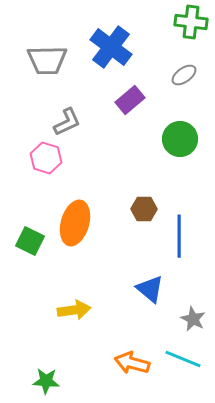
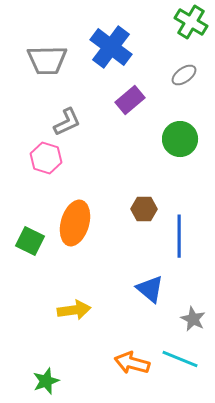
green cross: rotated 24 degrees clockwise
cyan line: moved 3 px left
green star: rotated 24 degrees counterclockwise
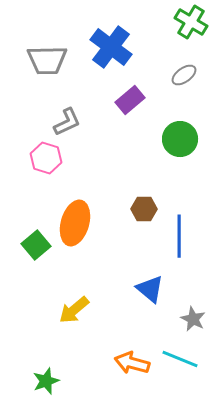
green square: moved 6 px right, 4 px down; rotated 24 degrees clockwise
yellow arrow: rotated 148 degrees clockwise
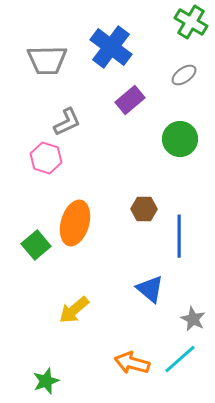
cyan line: rotated 63 degrees counterclockwise
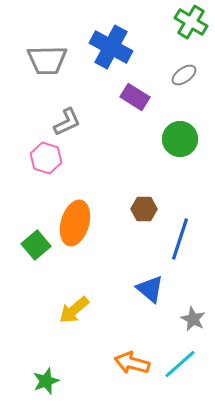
blue cross: rotated 9 degrees counterclockwise
purple rectangle: moved 5 px right, 3 px up; rotated 72 degrees clockwise
blue line: moved 1 px right, 3 px down; rotated 18 degrees clockwise
cyan line: moved 5 px down
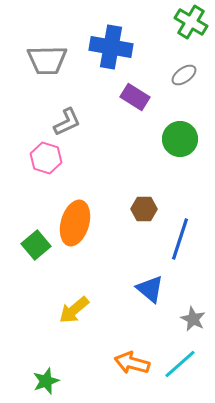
blue cross: rotated 18 degrees counterclockwise
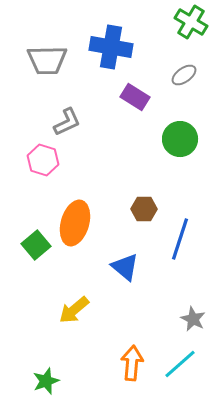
pink hexagon: moved 3 px left, 2 px down
blue triangle: moved 25 px left, 22 px up
orange arrow: rotated 80 degrees clockwise
